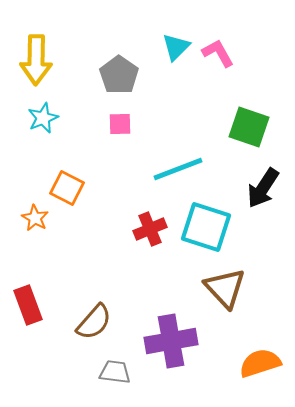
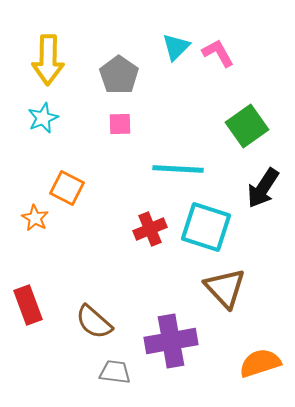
yellow arrow: moved 12 px right
green square: moved 2 px left, 1 px up; rotated 36 degrees clockwise
cyan line: rotated 24 degrees clockwise
brown semicircle: rotated 90 degrees clockwise
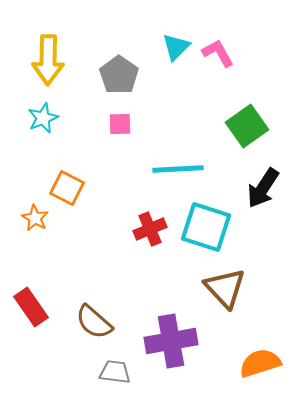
cyan line: rotated 6 degrees counterclockwise
red rectangle: moved 3 px right, 2 px down; rotated 15 degrees counterclockwise
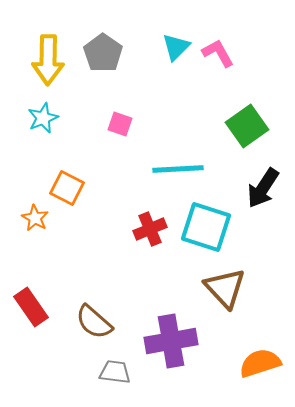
gray pentagon: moved 16 px left, 22 px up
pink square: rotated 20 degrees clockwise
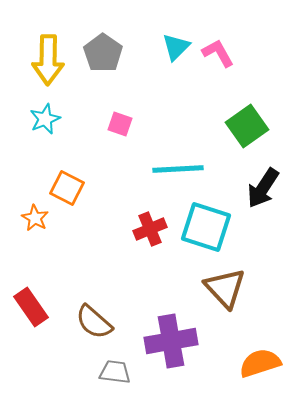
cyan star: moved 2 px right, 1 px down
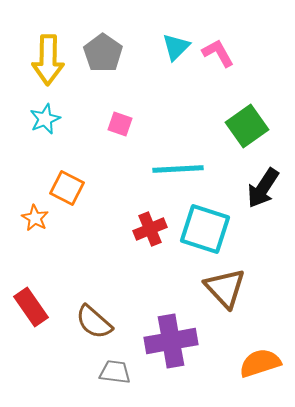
cyan square: moved 1 px left, 2 px down
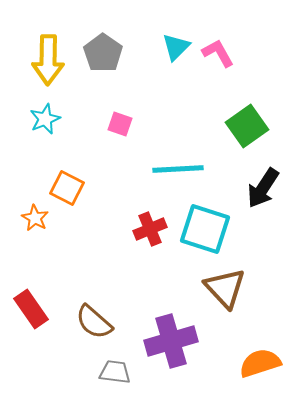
red rectangle: moved 2 px down
purple cross: rotated 6 degrees counterclockwise
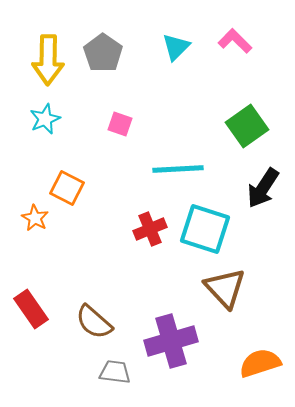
pink L-shape: moved 17 px right, 12 px up; rotated 16 degrees counterclockwise
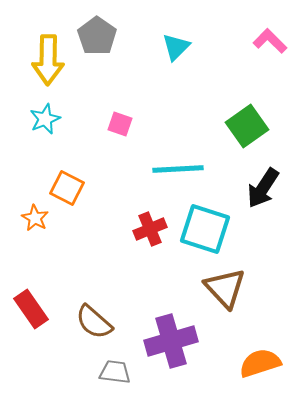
pink L-shape: moved 35 px right
gray pentagon: moved 6 px left, 17 px up
